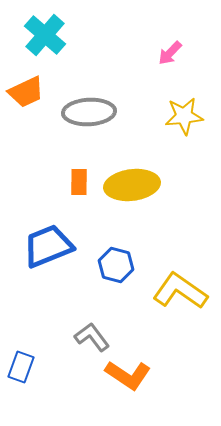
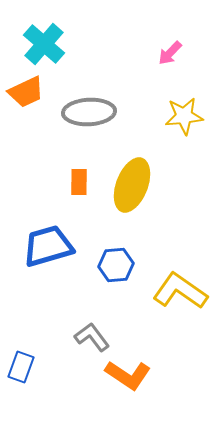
cyan cross: moved 1 px left, 9 px down
yellow ellipse: rotated 62 degrees counterclockwise
blue trapezoid: rotated 6 degrees clockwise
blue hexagon: rotated 20 degrees counterclockwise
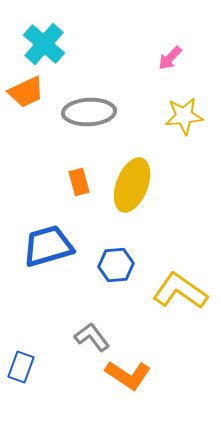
pink arrow: moved 5 px down
orange rectangle: rotated 16 degrees counterclockwise
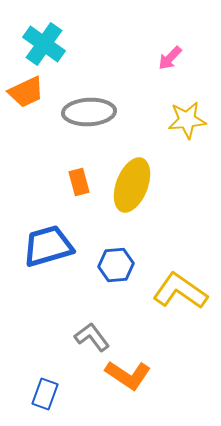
cyan cross: rotated 6 degrees counterclockwise
yellow star: moved 3 px right, 4 px down
blue rectangle: moved 24 px right, 27 px down
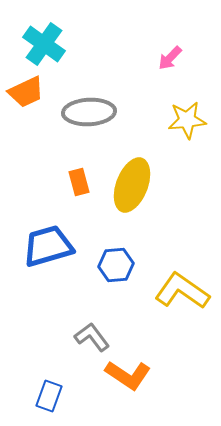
yellow L-shape: moved 2 px right
blue rectangle: moved 4 px right, 2 px down
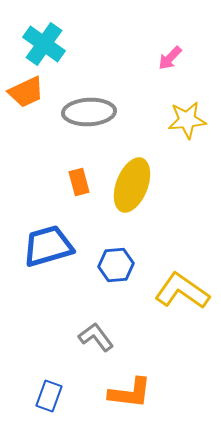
gray L-shape: moved 4 px right
orange L-shape: moved 2 px right, 18 px down; rotated 27 degrees counterclockwise
